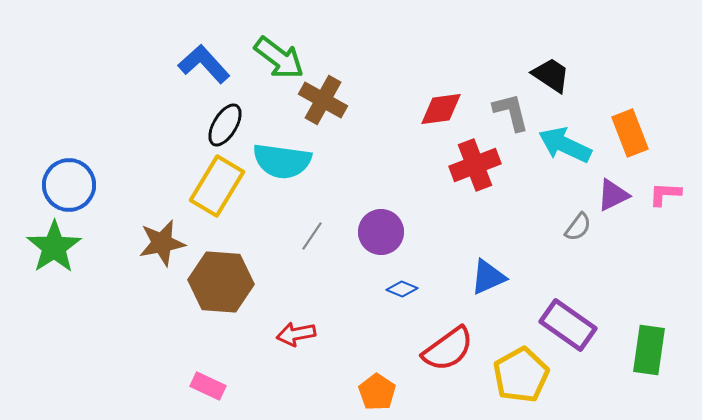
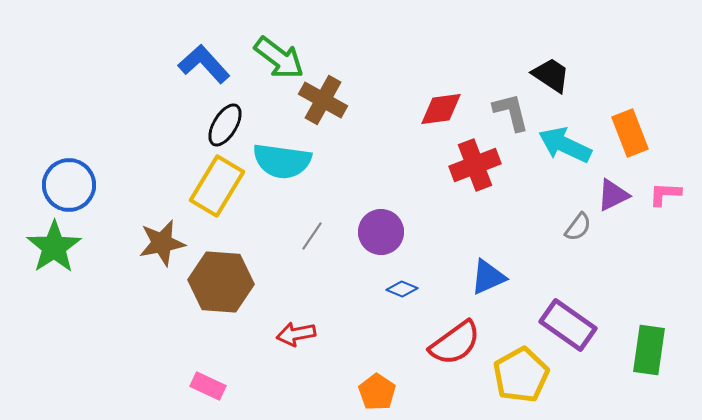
red semicircle: moved 7 px right, 6 px up
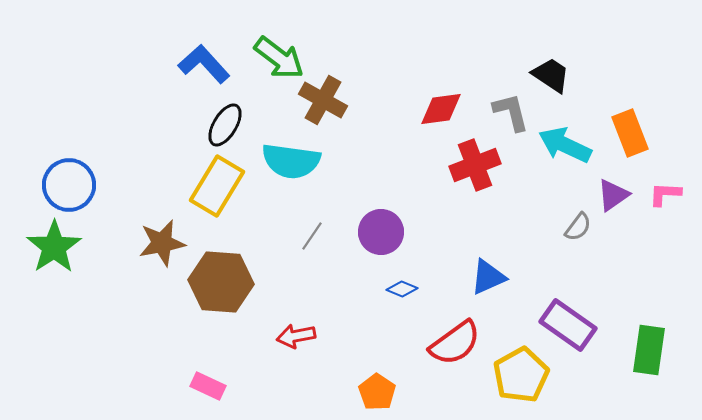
cyan semicircle: moved 9 px right
purple triangle: rotated 9 degrees counterclockwise
red arrow: moved 2 px down
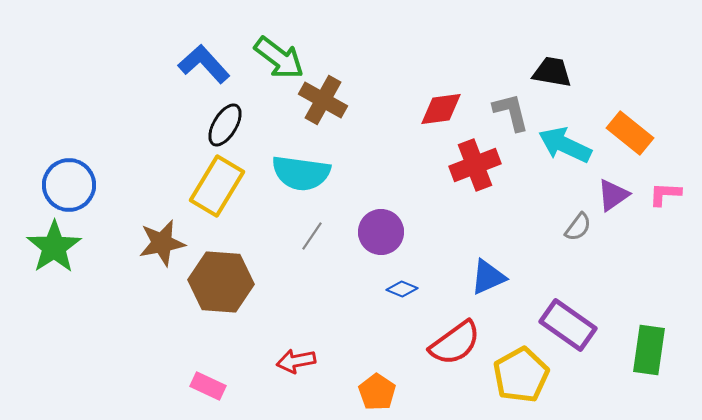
black trapezoid: moved 1 px right, 3 px up; rotated 24 degrees counterclockwise
orange rectangle: rotated 30 degrees counterclockwise
cyan semicircle: moved 10 px right, 12 px down
red arrow: moved 25 px down
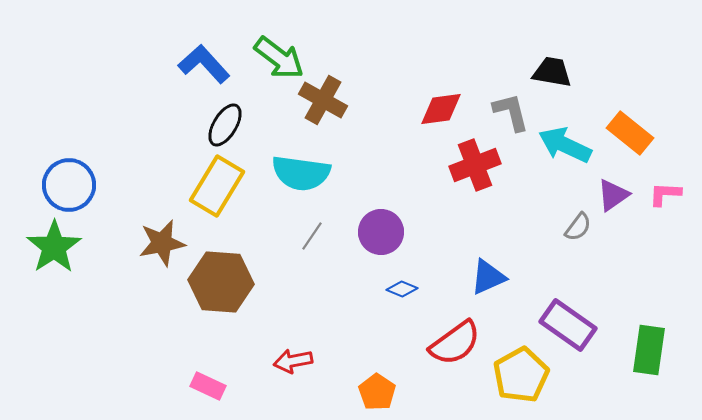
red arrow: moved 3 px left
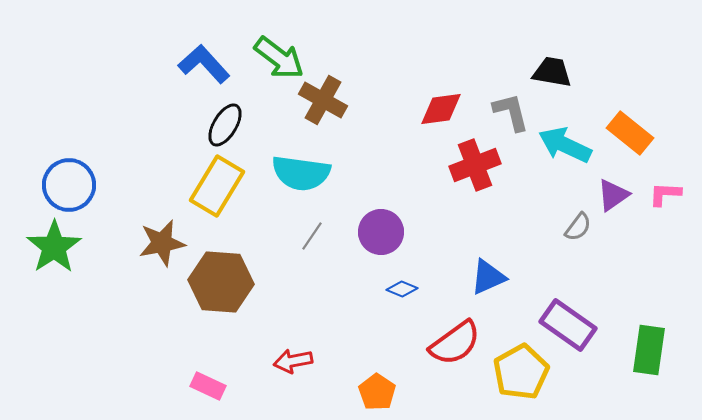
yellow pentagon: moved 3 px up
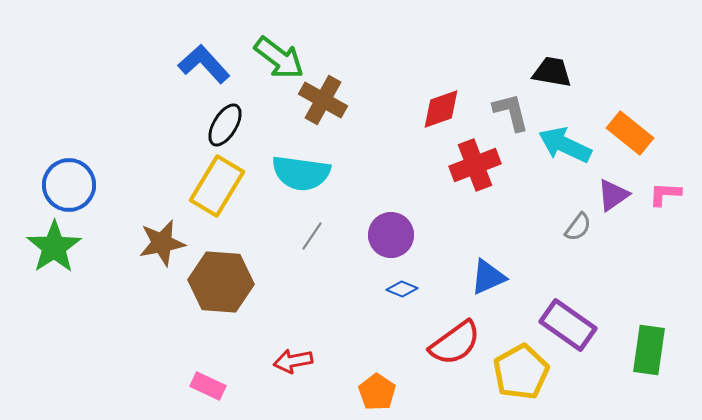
red diamond: rotated 12 degrees counterclockwise
purple circle: moved 10 px right, 3 px down
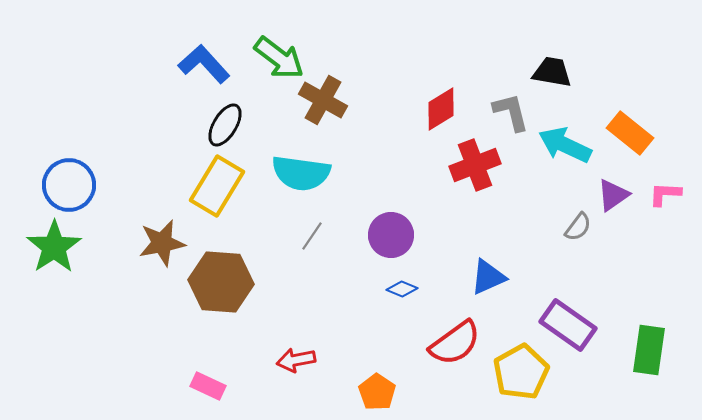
red diamond: rotated 12 degrees counterclockwise
red arrow: moved 3 px right, 1 px up
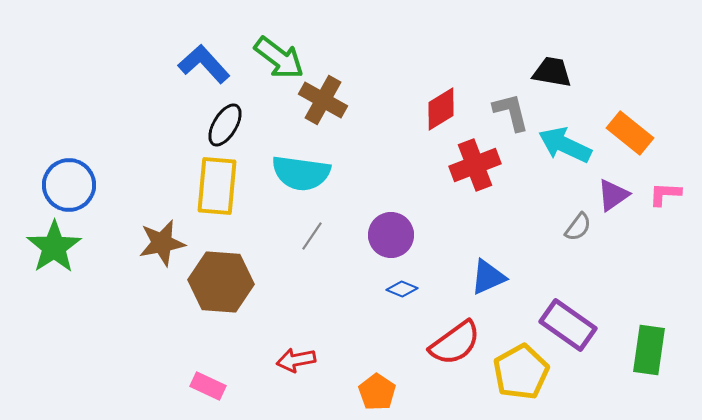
yellow rectangle: rotated 26 degrees counterclockwise
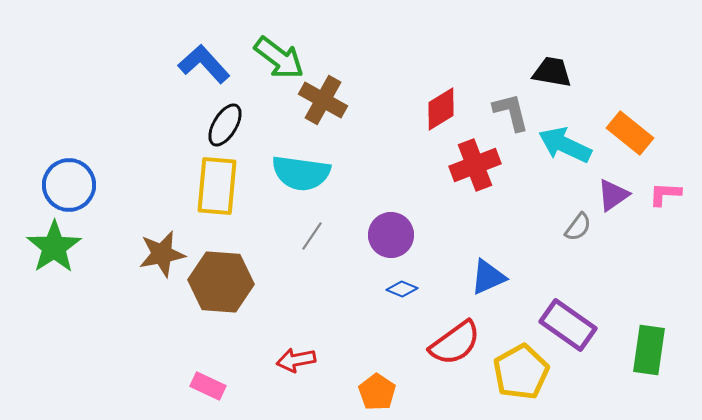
brown star: moved 11 px down
